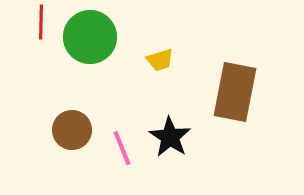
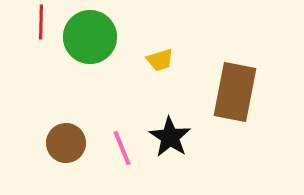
brown circle: moved 6 px left, 13 px down
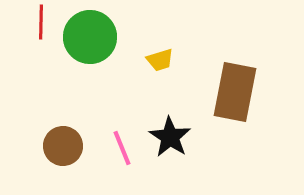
brown circle: moved 3 px left, 3 px down
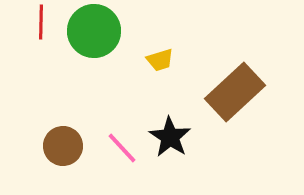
green circle: moved 4 px right, 6 px up
brown rectangle: rotated 36 degrees clockwise
pink line: rotated 21 degrees counterclockwise
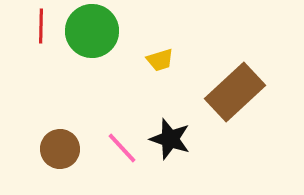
red line: moved 4 px down
green circle: moved 2 px left
black star: moved 2 px down; rotated 15 degrees counterclockwise
brown circle: moved 3 px left, 3 px down
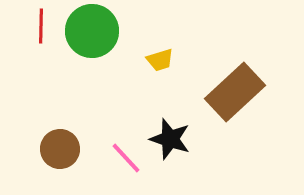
pink line: moved 4 px right, 10 px down
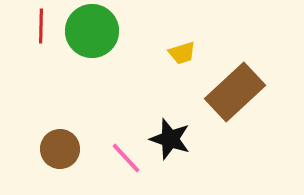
yellow trapezoid: moved 22 px right, 7 px up
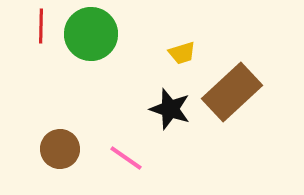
green circle: moved 1 px left, 3 px down
brown rectangle: moved 3 px left
black star: moved 30 px up
pink line: rotated 12 degrees counterclockwise
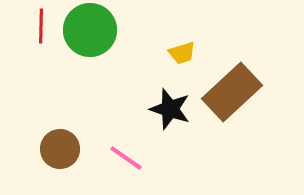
green circle: moved 1 px left, 4 px up
